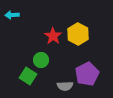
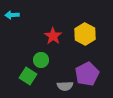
yellow hexagon: moved 7 px right
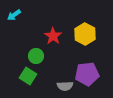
cyan arrow: moved 2 px right; rotated 32 degrees counterclockwise
green circle: moved 5 px left, 4 px up
purple pentagon: rotated 20 degrees clockwise
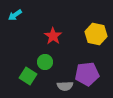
cyan arrow: moved 1 px right
yellow hexagon: moved 11 px right; rotated 15 degrees counterclockwise
green circle: moved 9 px right, 6 px down
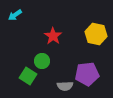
green circle: moved 3 px left, 1 px up
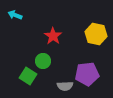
cyan arrow: rotated 56 degrees clockwise
green circle: moved 1 px right
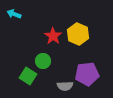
cyan arrow: moved 1 px left, 1 px up
yellow hexagon: moved 18 px left; rotated 10 degrees clockwise
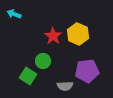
purple pentagon: moved 3 px up
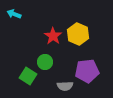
green circle: moved 2 px right, 1 px down
